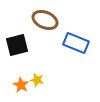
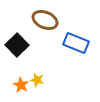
black square: rotated 30 degrees counterclockwise
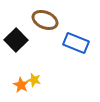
black square: moved 1 px left, 5 px up
yellow star: moved 3 px left
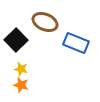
brown ellipse: moved 2 px down
yellow star: moved 13 px left, 11 px up
orange star: rotated 14 degrees counterclockwise
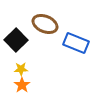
brown ellipse: moved 2 px down
yellow star: rotated 16 degrees counterclockwise
orange star: moved 1 px right; rotated 21 degrees clockwise
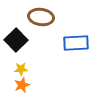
brown ellipse: moved 4 px left, 7 px up; rotated 15 degrees counterclockwise
blue rectangle: rotated 25 degrees counterclockwise
orange star: rotated 14 degrees clockwise
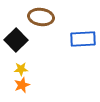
blue rectangle: moved 7 px right, 4 px up
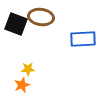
black square: moved 16 px up; rotated 25 degrees counterclockwise
yellow star: moved 7 px right
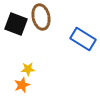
brown ellipse: rotated 70 degrees clockwise
blue rectangle: rotated 35 degrees clockwise
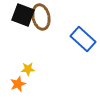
black square: moved 7 px right, 9 px up
blue rectangle: rotated 10 degrees clockwise
orange star: moved 4 px left, 1 px up
